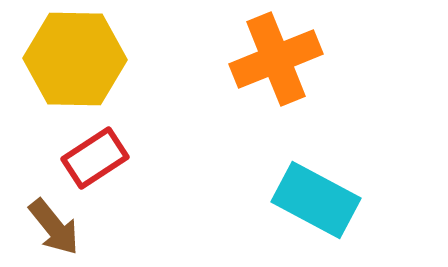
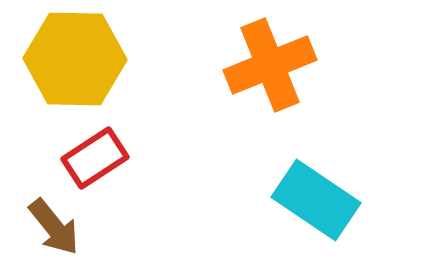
orange cross: moved 6 px left, 6 px down
cyan rectangle: rotated 6 degrees clockwise
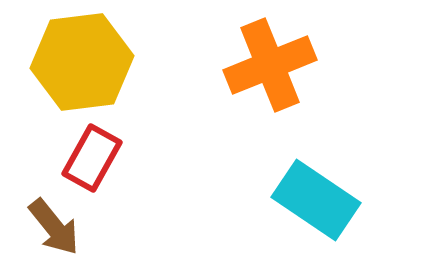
yellow hexagon: moved 7 px right, 3 px down; rotated 8 degrees counterclockwise
red rectangle: moved 3 px left; rotated 28 degrees counterclockwise
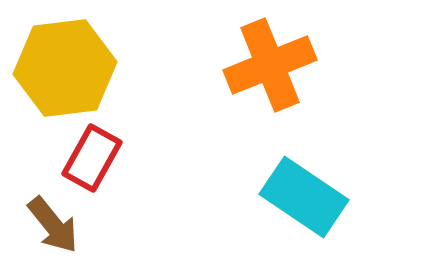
yellow hexagon: moved 17 px left, 6 px down
cyan rectangle: moved 12 px left, 3 px up
brown arrow: moved 1 px left, 2 px up
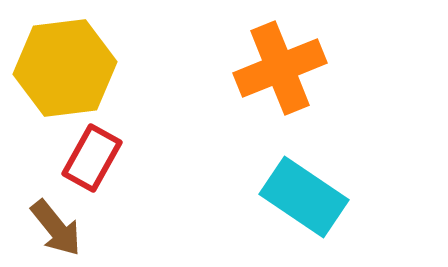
orange cross: moved 10 px right, 3 px down
brown arrow: moved 3 px right, 3 px down
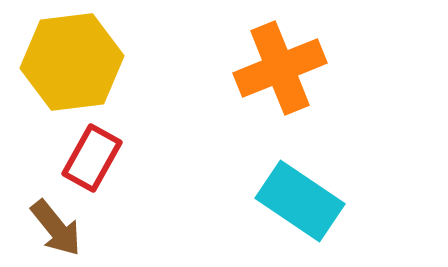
yellow hexagon: moved 7 px right, 6 px up
cyan rectangle: moved 4 px left, 4 px down
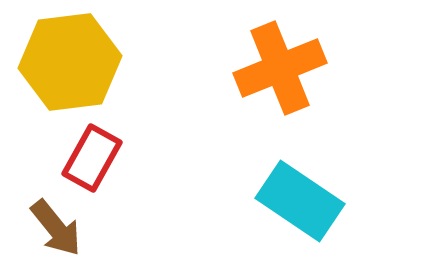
yellow hexagon: moved 2 px left
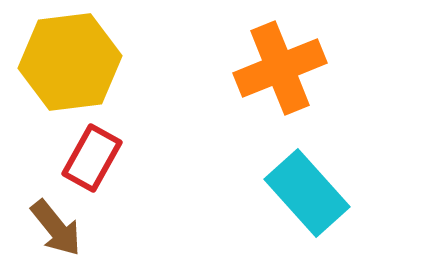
cyan rectangle: moved 7 px right, 8 px up; rotated 14 degrees clockwise
